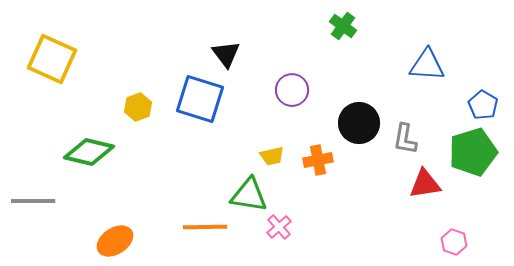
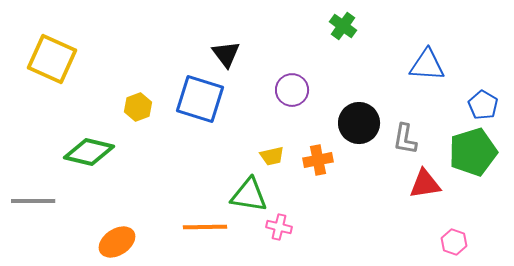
pink cross: rotated 35 degrees counterclockwise
orange ellipse: moved 2 px right, 1 px down
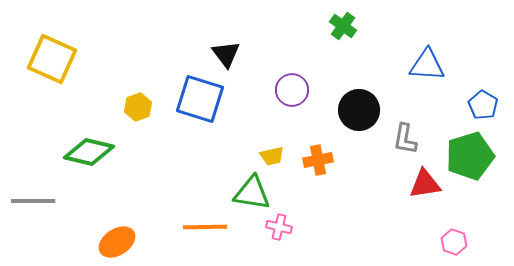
black circle: moved 13 px up
green pentagon: moved 3 px left, 4 px down
green triangle: moved 3 px right, 2 px up
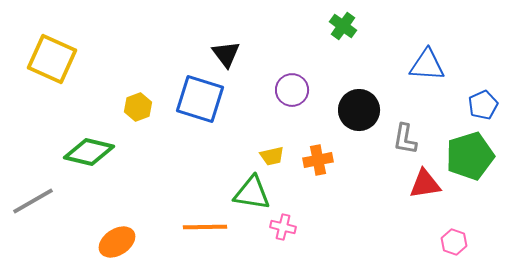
blue pentagon: rotated 16 degrees clockwise
gray line: rotated 30 degrees counterclockwise
pink cross: moved 4 px right
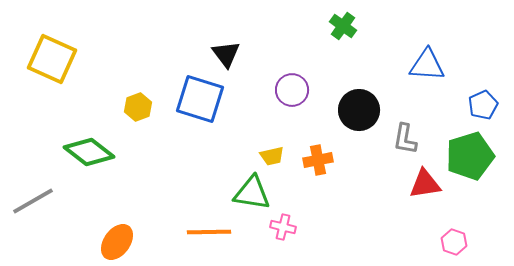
green diamond: rotated 24 degrees clockwise
orange line: moved 4 px right, 5 px down
orange ellipse: rotated 21 degrees counterclockwise
